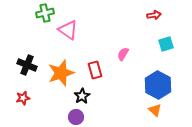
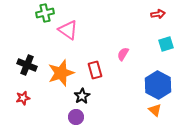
red arrow: moved 4 px right, 1 px up
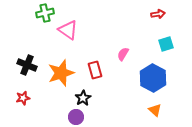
blue hexagon: moved 5 px left, 7 px up
black star: moved 1 px right, 2 px down
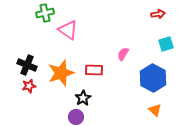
red rectangle: moved 1 px left; rotated 72 degrees counterclockwise
red star: moved 6 px right, 12 px up
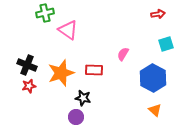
black star: rotated 28 degrees counterclockwise
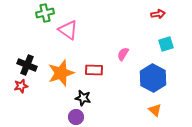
red star: moved 8 px left
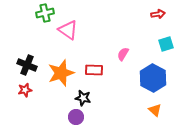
red star: moved 4 px right, 4 px down
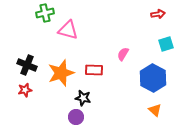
pink triangle: rotated 20 degrees counterclockwise
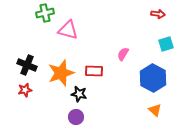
red arrow: rotated 16 degrees clockwise
red rectangle: moved 1 px down
black star: moved 4 px left, 4 px up
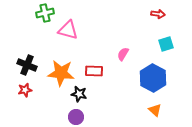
orange star: rotated 24 degrees clockwise
